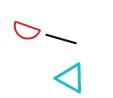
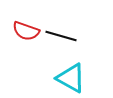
black line: moved 3 px up
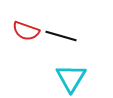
cyan triangle: rotated 32 degrees clockwise
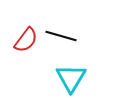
red semicircle: moved 9 px down; rotated 72 degrees counterclockwise
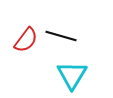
cyan triangle: moved 1 px right, 3 px up
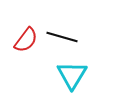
black line: moved 1 px right, 1 px down
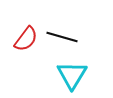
red semicircle: moved 1 px up
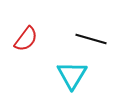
black line: moved 29 px right, 2 px down
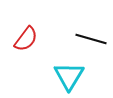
cyan triangle: moved 3 px left, 1 px down
